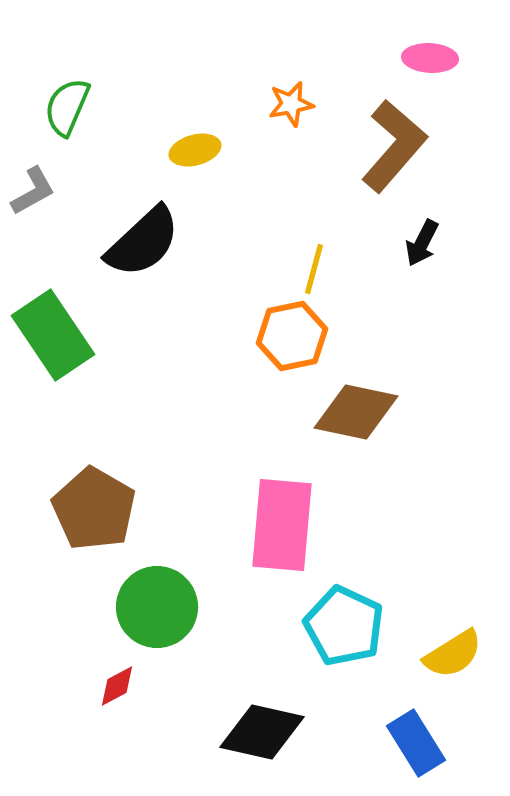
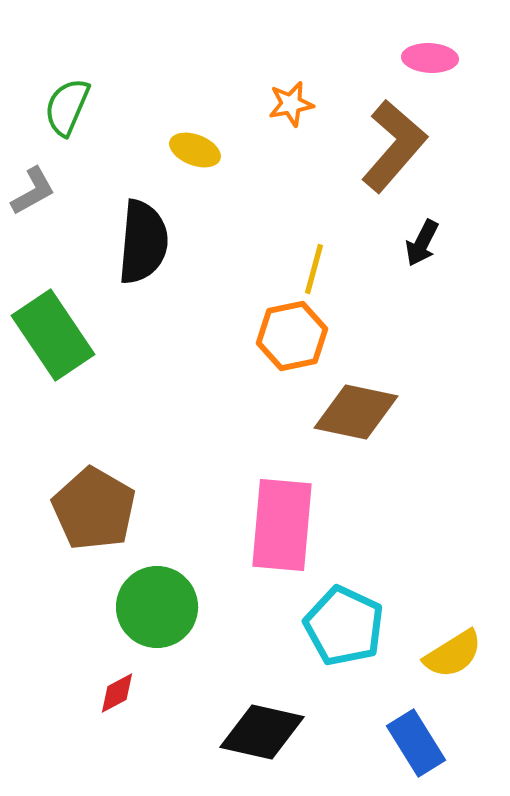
yellow ellipse: rotated 36 degrees clockwise
black semicircle: rotated 42 degrees counterclockwise
red diamond: moved 7 px down
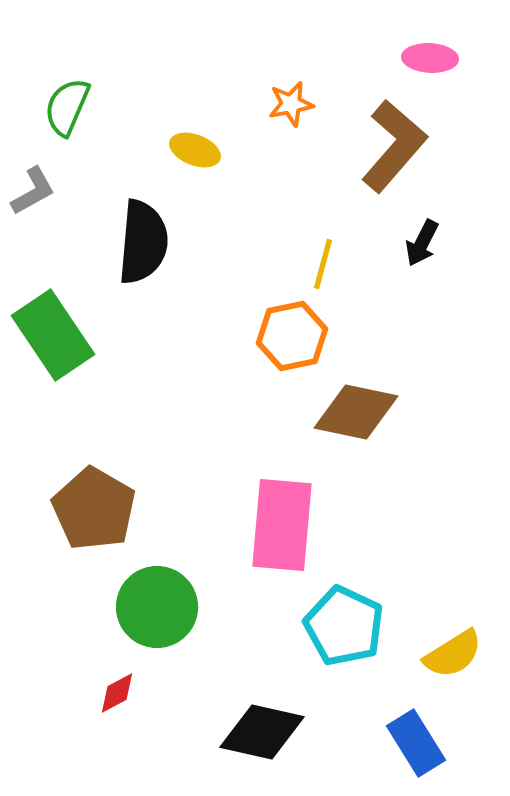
yellow line: moved 9 px right, 5 px up
